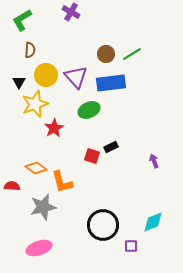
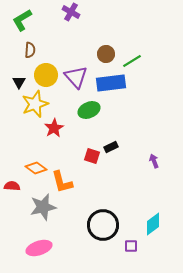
green line: moved 7 px down
cyan diamond: moved 2 px down; rotated 15 degrees counterclockwise
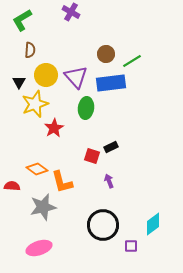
green ellipse: moved 3 px left, 2 px up; rotated 60 degrees counterclockwise
purple arrow: moved 45 px left, 20 px down
orange diamond: moved 1 px right, 1 px down
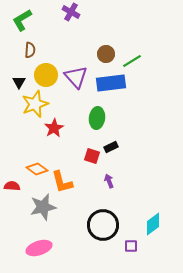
green ellipse: moved 11 px right, 10 px down
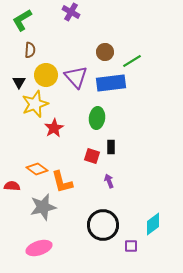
brown circle: moved 1 px left, 2 px up
black rectangle: rotated 64 degrees counterclockwise
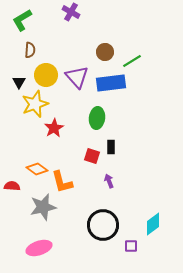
purple triangle: moved 1 px right
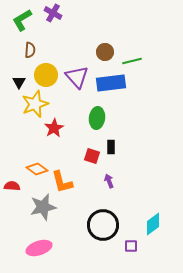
purple cross: moved 18 px left, 1 px down
green line: rotated 18 degrees clockwise
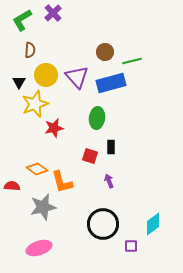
purple cross: rotated 18 degrees clockwise
blue rectangle: rotated 8 degrees counterclockwise
red star: rotated 18 degrees clockwise
red square: moved 2 px left
black circle: moved 1 px up
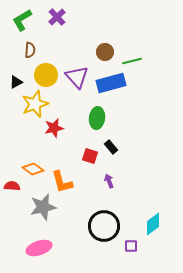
purple cross: moved 4 px right, 4 px down
black triangle: moved 3 px left; rotated 32 degrees clockwise
black rectangle: rotated 40 degrees counterclockwise
orange diamond: moved 4 px left
black circle: moved 1 px right, 2 px down
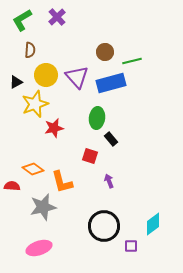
black rectangle: moved 8 px up
